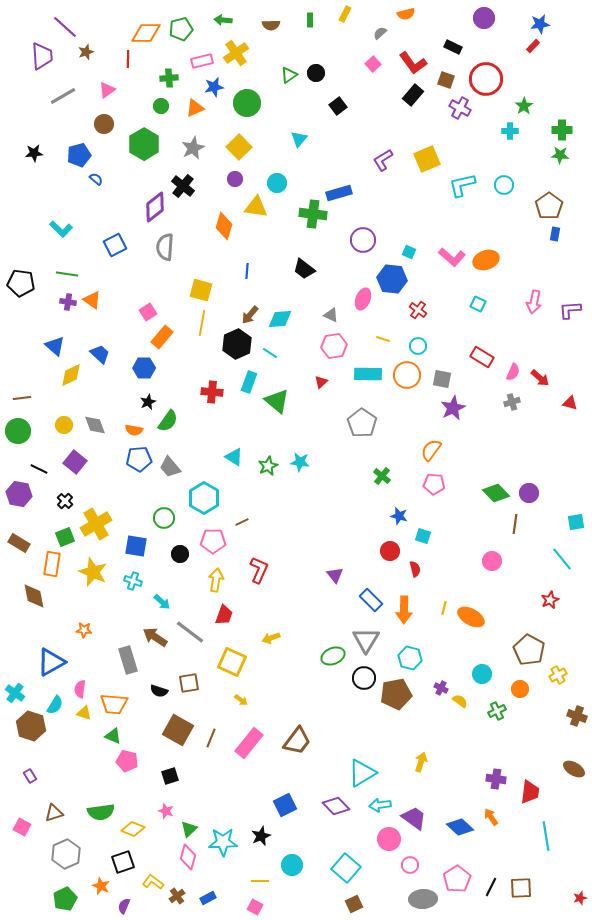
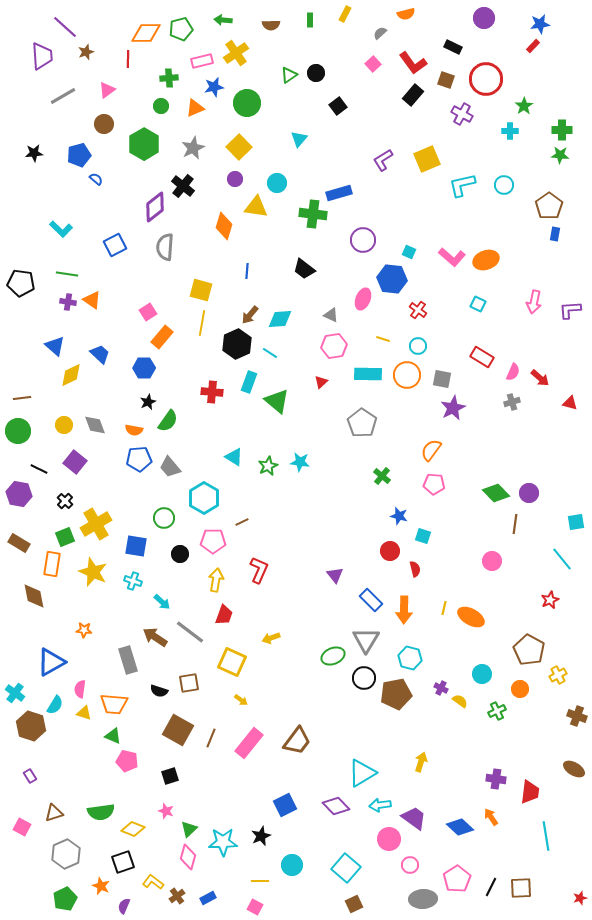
purple cross at (460, 108): moved 2 px right, 6 px down
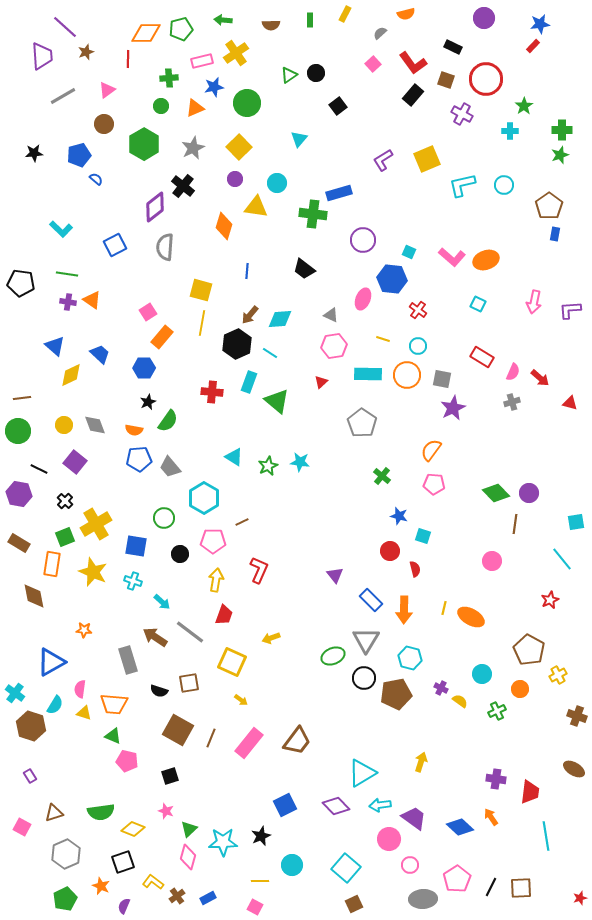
green star at (560, 155): rotated 24 degrees counterclockwise
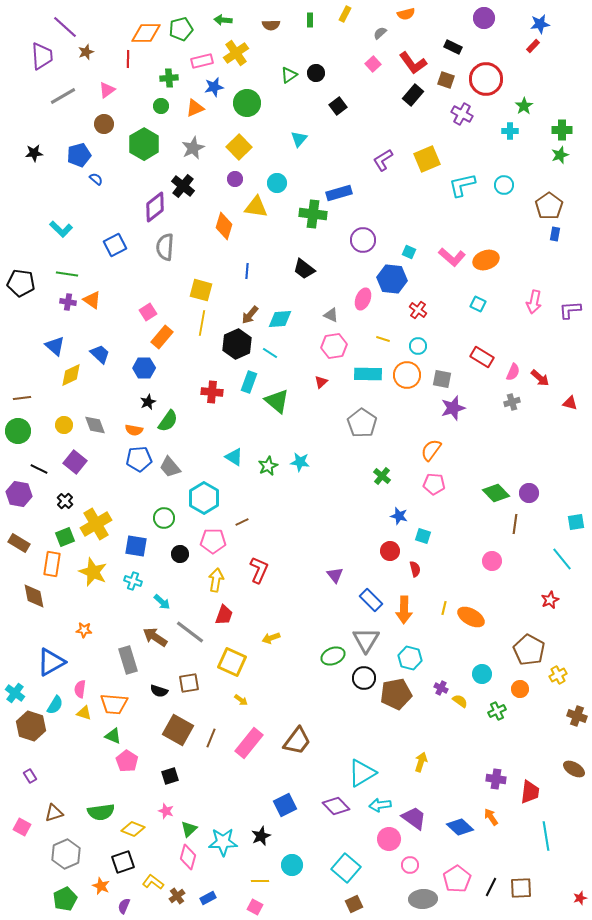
purple star at (453, 408): rotated 10 degrees clockwise
pink pentagon at (127, 761): rotated 20 degrees clockwise
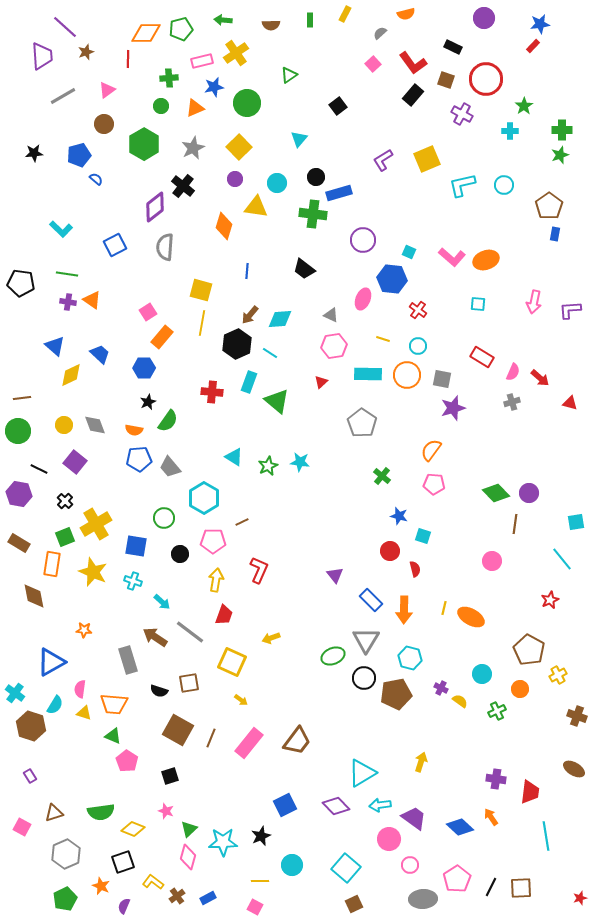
black circle at (316, 73): moved 104 px down
cyan square at (478, 304): rotated 21 degrees counterclockwise
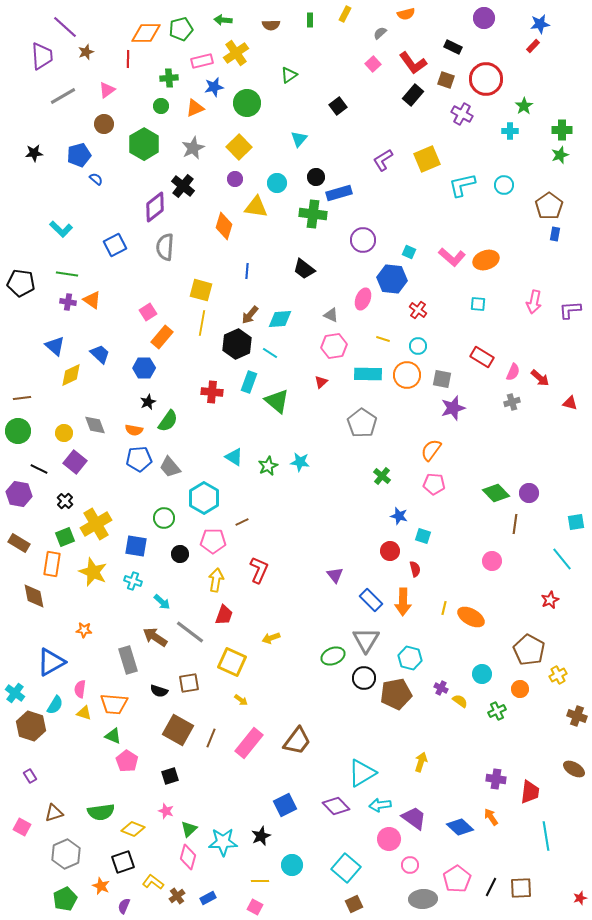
yellow circle at (64, 425): moved 8 px down
orange arrow at (404, 610): moved 1 px left, 8 px up
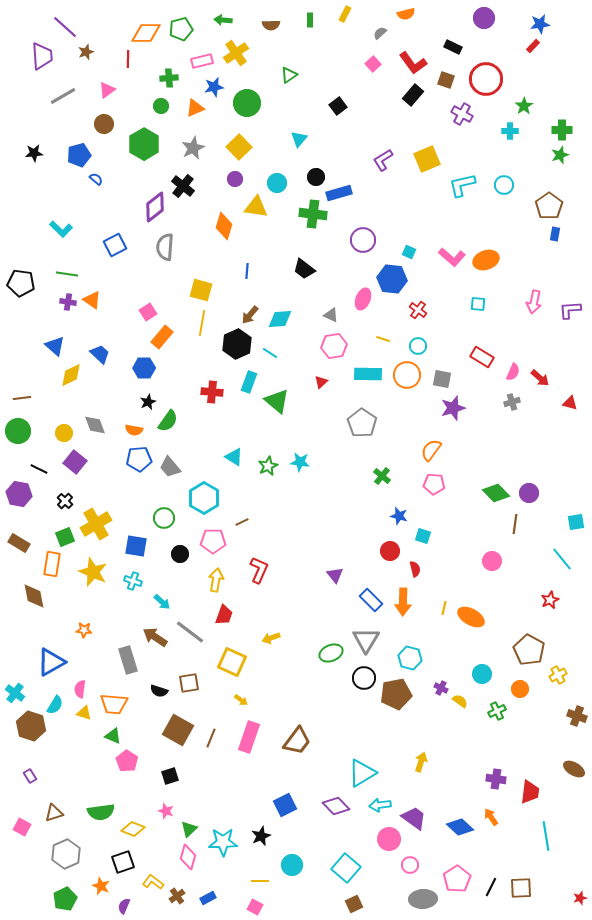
green ellipse at (333, 656): moved 2 px left, 3 px up
pink rectangle at (249, 743): moved 6 px up; rotated 20 degrees counterclockwise
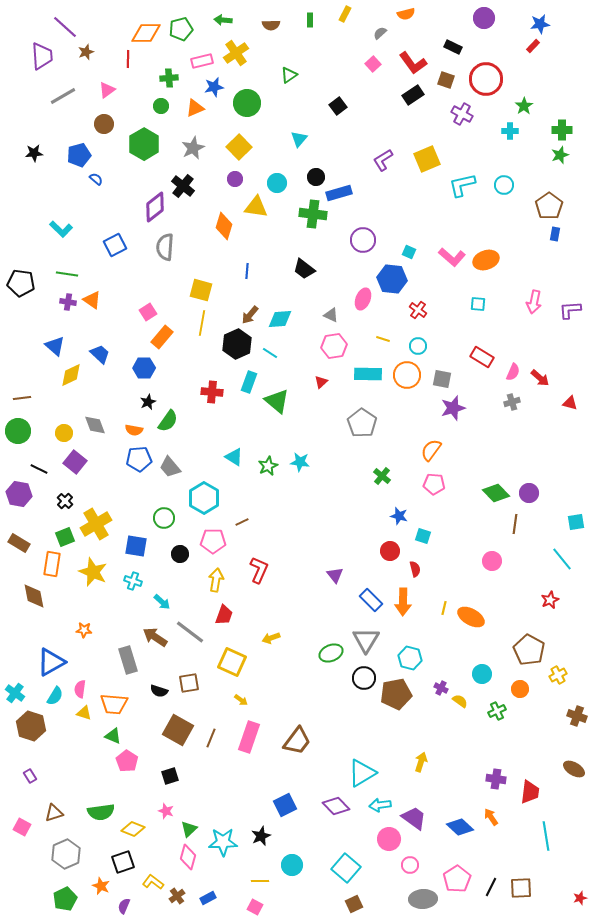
black rectangle at (413, 95): rotated 15 degrees clockwise
cyan semicircle at (55, 705): moved 9 px up
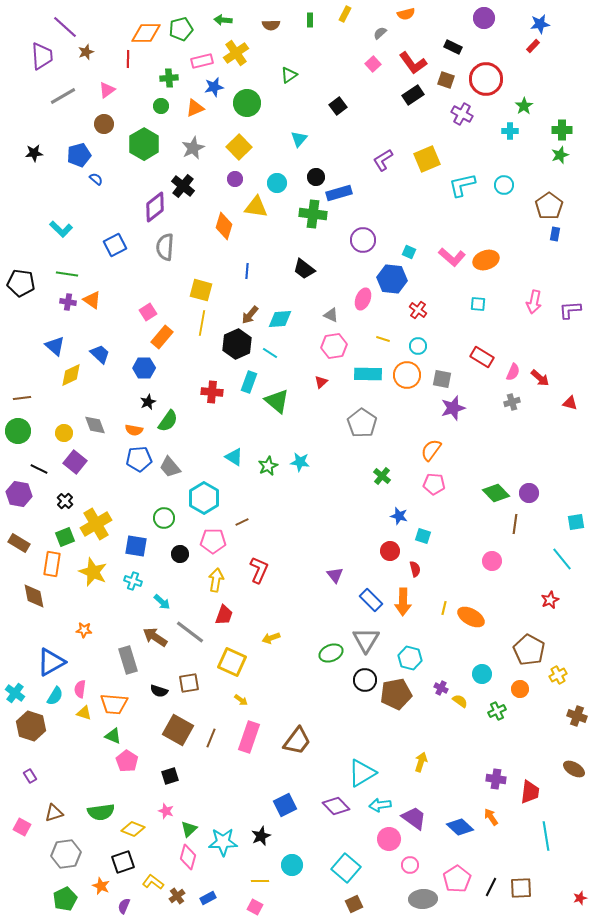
black circle at (364, 678): moved 1 px right, 2 px down
gray hexagon at (66, 854): rotated 16 degrees clockwise
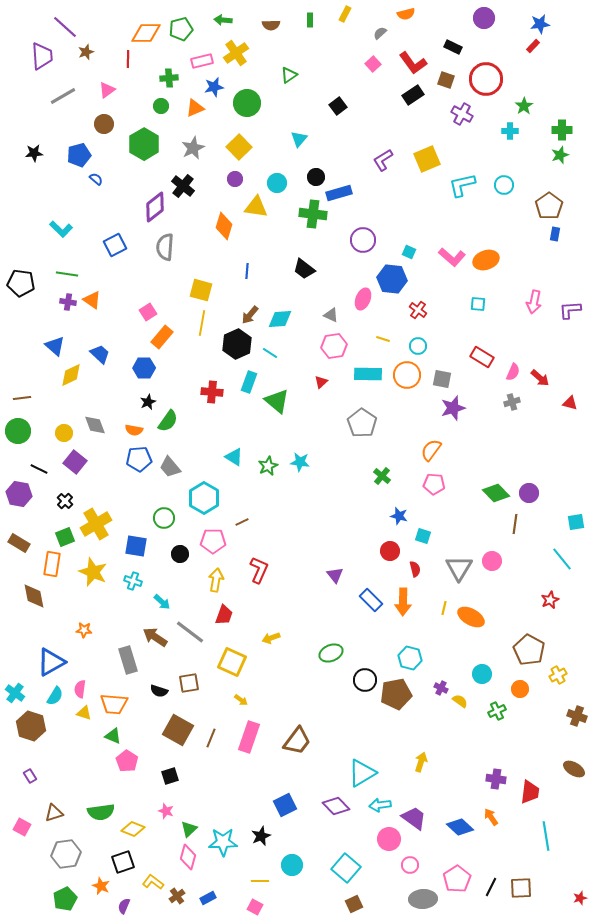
gray triangle at (366, 640): moved 93 px right, 72 px up
